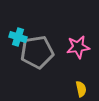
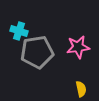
cyan cross: moved 1 px right, 6 px up
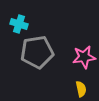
cyan cross: moved 7 px up
pink star: moved 6 px right, 10 px down
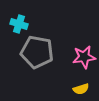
gray pentagon: rotated 20 degrees clockwise
yellow semicircle: rotated 84 degrees clockwise
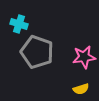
gray pentagon: rotated 8 degrees clockwise
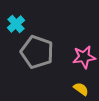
cyan cross: moved 3 px left; rotated 30 degrees clockwise
yellow semicircle: rotated 126 degrees counterclockwise
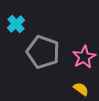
gray pentagon: moved 6 px right
pink star: rotated 20 degrees counterclockwise
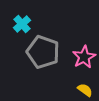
cyan cross: moved 6 px right
yellow semicircle: moved 4 px right, 1 px down
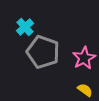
cyan cross: moved 3 px right, 3 px down
pink star: moved 1 px down
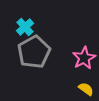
gray pentagon: moved 9 px left; rotated 24 degrees clockwise
yellow semicircle: moved 1 px right, 1 px up
